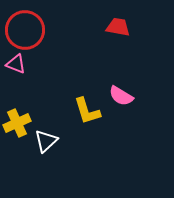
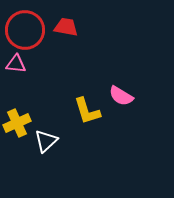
red trapezoid: moved 52 px left
pink triangle: rotated 15 degrees counterclockwise
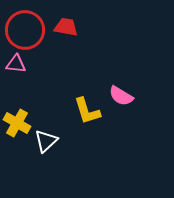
yellow cross: rotated 36 degrees counterclockwise
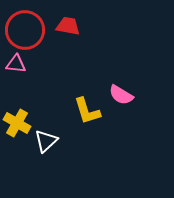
red trapezoid: moved 2 px right, 1 px up
pink semicircle: moved 1 px up
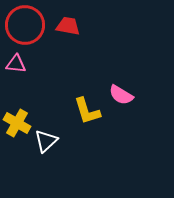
red circle: moved 5 px up
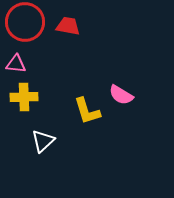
red circle: moved 3 px up
yellow cross: moved 7 px right, 26 px up; rotated 32 degrees counterclockwise
white triangle: moved 3 px left
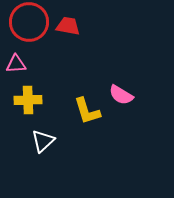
red circle: moved 4 px right
pink triangle: rotated 10 degrees counterclockwise
yellow cross: moved 4 px right, 3 px down
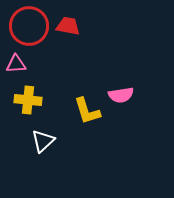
red circle: moved 4 px down
pink semicircle: rotated 40 degrees counterclockwise
yellow cross: rotated 8 degrees clockwise
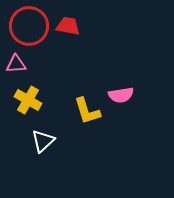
yellow cross: rotated 24 degrees clockwise
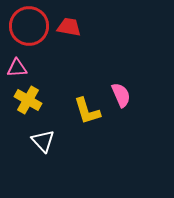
red trapezoid: moved 1 px right, 1 px down
pink triangle: moved 1 px right, 4 px down
pink semicircle: rotated 105 degrees counterclockwise
white triangle: rotated 30 degrees counterclockwise
